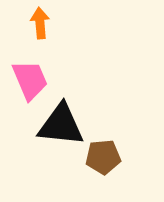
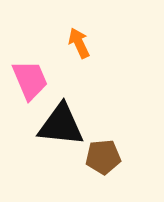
orange arrow: moved 39 px right, 20 px down; rotated 20 degrees counterclockwise
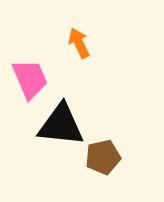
pink trapezoid: moved 1 px up
brown pentagon: rotated 8 degrees counterclockwise
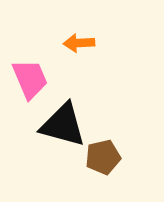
orange arrow: rotated 68 degrees counterclockwise
black triangle: moved 2 px right; rotated 9 degrees clockwise
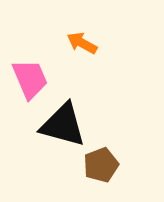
orange arrow: moved 3 px right; rotated 32 degrees clockwise
brown pentagon: moved 2 px left, 8 px down; rotated 8 degrees counterclockwise
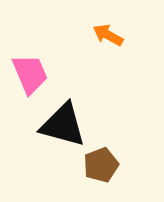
orange arrow: moved 26 px right, 8 px up
pink trapezoid: moved 5 px up
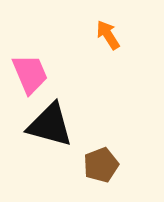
orange arrow: rotated 28 degrees clockwise
black triangle: moved 13 px left
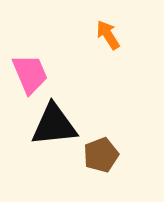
black triangle: moved 4 px right; rotated 21 degrees counterclockwise
brown pentagon: moved 10 px up
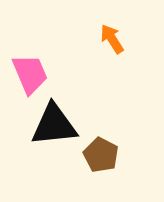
orange arrow: moved 4 px right, 4 px down
brown pentagon: rotated 24 degrees counterclockwise
